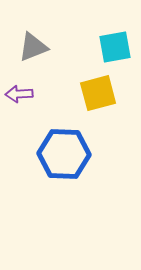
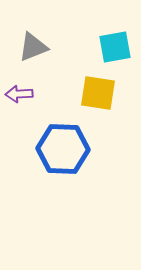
yellow square: rotated 24 degrees clockwise
blue hexagon: moved 1 px left, 5 px up
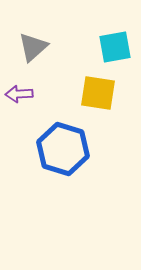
gray triangle: rotated 20 degrees counterclockwise
blue hexagon: rotated 15 degrees clockwise
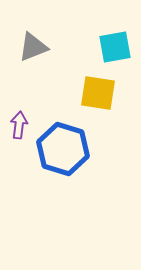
gray triangle: rotated 20 degrees clockwise
purple arrow: moved 31 px down; rotated 100 degrees clockwise
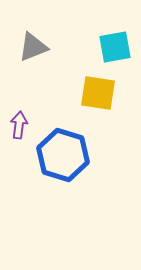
blue hexagon: moved 6 px down
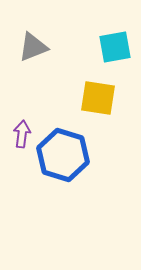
yellow square: moved 5 px down
purple arrow: moved 3 px right, 9 px down
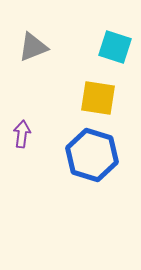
cyan square: rotated 28 degrees clockwise
blue hexagon: moved 29 px right
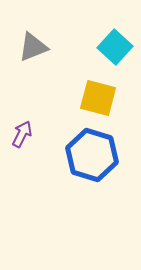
cyan square: rotated 24 degrees clockwise
yellow square: rotated 6 degrees clockwise
purple arrow: rotated 20 degrees clockwise
